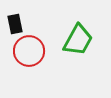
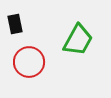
red circle: moved 11 px down
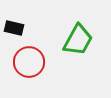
black rectangle: moved 1 px left, 4 px down; rotated 66 degrees counterclockwise
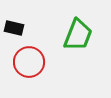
green trapezoid: moved 5 px up; rotated 8 degrees counterclockwise
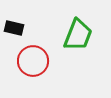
red circle: moved 4 px right, 1 px up
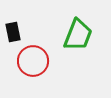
black rectangle: moved 1 px left, 4 px down; rotated 66 degrees clockwise
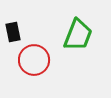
red circle: moved 1 px right, 1 px up
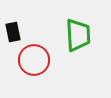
green trapezoid: rotated 24 degrees counterclockwise
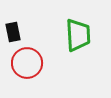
red circle: moved 7 px left, 3 px down
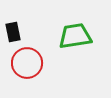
green trapezoid: moved 3 px left, 1 px down; rotated 96 degrees counterclockwise
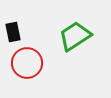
green trapezoid: rotated 24 degrees counterclockwise
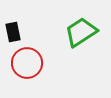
green trapezoid: moved 6 px right, 4 px up
